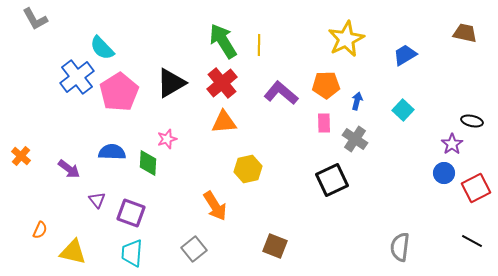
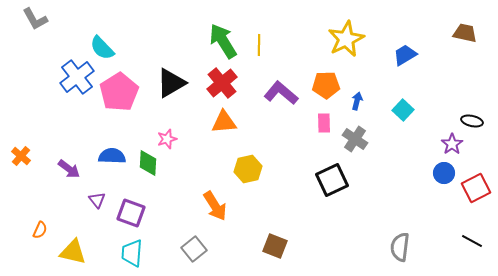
blue semicircle: moved 4 px down
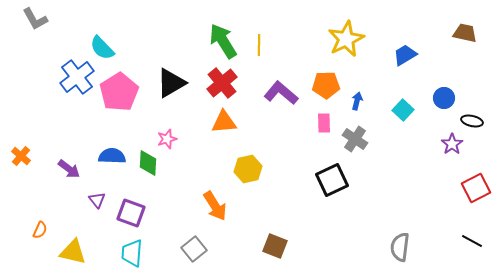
blue circle: moved 75 px up
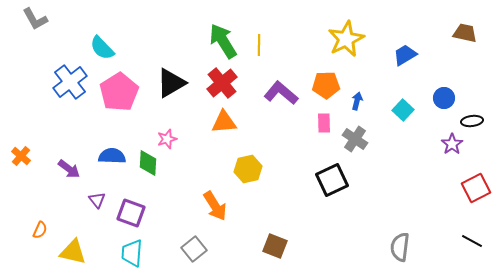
blue cross: moved 7 px left, 5 px down
black ellipse: rotated 20 degrees counterclockwise
